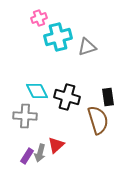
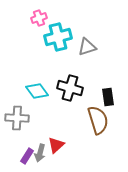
cyan diamond: rotated 10 degrees counterclockwise
black cross: moved 3 px right, 9 px up
gray cross: moved 8 px left, 2 px down
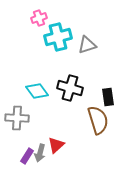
gray triangle: moved 2 px up
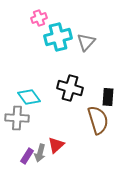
gray triangle: moved 1 px left, 3 px up; rotated 30 degrees counterclockwise
cyan diamond: moved 8 px left, 6 px down
black rectangle: rotated 12 degrees clockwise
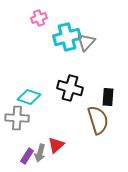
cyan cross: moved 9 px right
cyan diamond: rotated 35 degrees counterclockwise
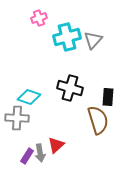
gray triangle: moved 7 px right, 2 px up
gray arrow: rotated 24 degrees counterclockwise
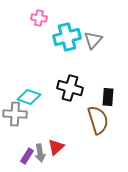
pink cross: rotated 28 degrees clockwise
gray cross: moved 2 px left, 4 px up
red triangle: moved 2 px down
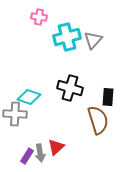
pink cross: moved 1 px up
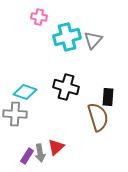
black cross: moved 4 px left, 1 px up
cyan diamond: moved 4 px left, 5 px up
brown semicircle: moved 3 px up
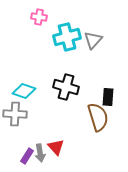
cyan diamond: moved 1 px left, 1 px up
red triangle: rotated 30 degrees counterclockwise
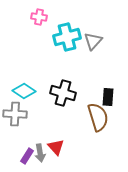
gray triangle: moved 1 px down
black cross: moved 3 px left, 6 px down
cyan diamond: rotated 15 degrees clockwise
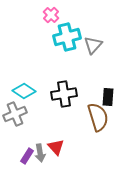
pink cross: moved 12 px right, 2 px up; rotated 35 degrees clockwise
gray triangle: moved 4 px down
black cross: moved 1 px right, 1 px down; rotated 25 degrees counterclockwise
gray cross: rotated 25 degrees counterclockwise
